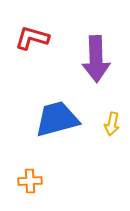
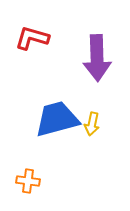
purple arrow: moved 1 px right, 1 px up
yellow arrow: moved 20 px left
orange cross: moved 2 px left; rotated 10 degrees clockwise
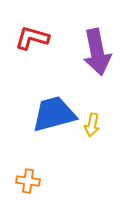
purple arrow: moved 6 px up; rotated 9 degrees counterclockwise
blue trapezoid: moved 3 px left, 5 px up
yellow arrow: moved 1 px down
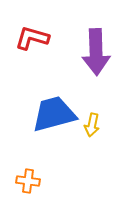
purple arrow: moved 1 px left; rotated 9 degrees clockwise
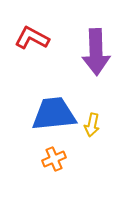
red L-shape: rotated 12 degrees clockwise
blue trapezoid: rotated 9 degrees clockwise
orange cross: moved 26 px right, 22 px up; rotated 30 degrees counterclockwise
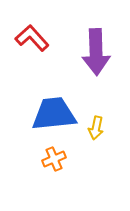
red L-shape: rotated 20 degrees clockwise
yellow arrow: moved 4 px right, 3 px down
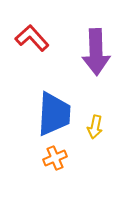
blue trapezoid: rotated 99 degrees clockwise
yellow arrow: moved 1 px left, 1 px up
orange cross: moved 1 px right, 1 px up
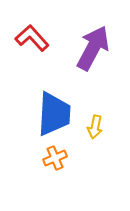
purple arrow: moved 3 px left, 4 px up; rotated 150 degrees counterclockwise
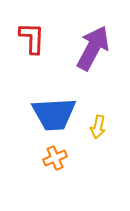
red L-shape: rotated 44 degrees clockwise
blue trapezoid: rotated 84 degrees clockwise
yellow arrow: moved 3 px right
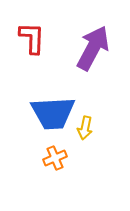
blue trapezoid: moved 1 px left, 1 px up
yellow arrow: moved 13 px left, 1 px down
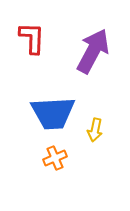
purple arrow: moved 3 px down
yellow arrow: moved 10 px right, 2 px down
